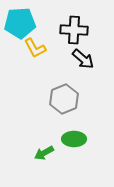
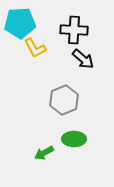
gray hexagon: moved 1 px down
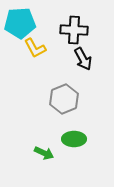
black arrow: rotated 20 degrees clockwise
gray hexagon: moved 1 px up
green arrow: rotated 126 degrees counterclockwise
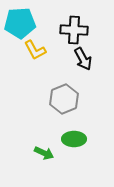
yellow L-shape: moved 2 px down
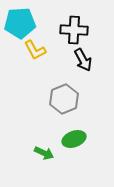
black arrow: moved 1 px down
green ellipse: rotated 20 degrees counterclockwise
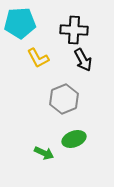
yellow L-shape: moved 3 px right, 8 px down
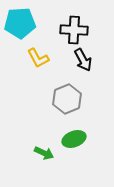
gray hexagon: moved 3 px right
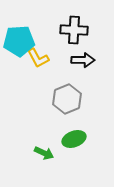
cyan pentagon: moved 1 px left, 18 px down
black arrow: rotated 60 degrees counterclockwise
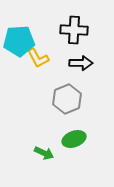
black arrow: moved 2 px left, 3 px down
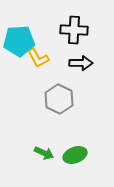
gray hexagon: moved 8 px left; rotated 12 degrees counterclockwise
green ellipse: moved 1 px right, 16 px down
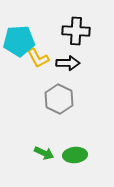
black cross: moved 2 px right, 1 px down
black arrow: moved 13 px left
green ellipse: rotated 15 degrees clockwise
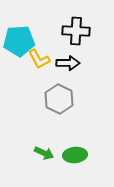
yellow L-shape: moved 1 px right, 1 px down
